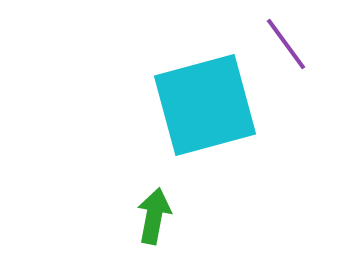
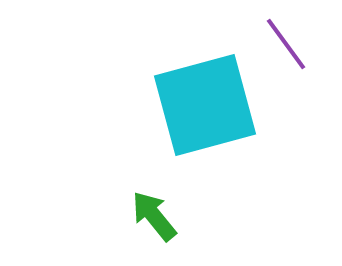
green arrow: rotated 50 degrees counterclockwise
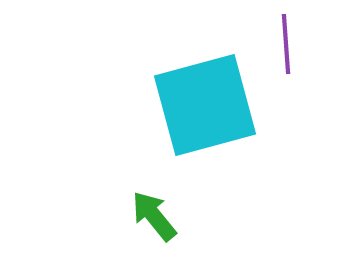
purple line: rotated 32 degrees clockwise
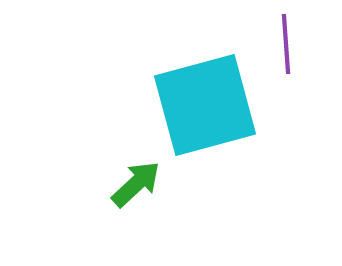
green arrow: moved 18 px left, 32 px up; rotated 86 degrees clockwise
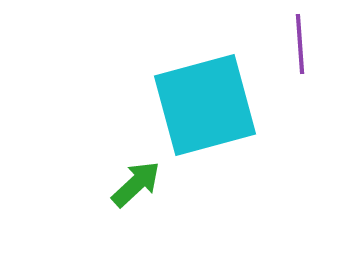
purple line: moved 14 px right
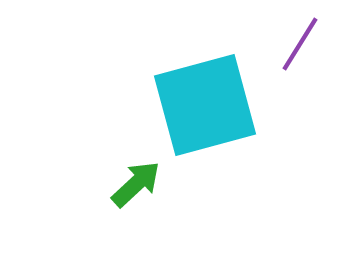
purple line: rotated 36 degrees clockwise
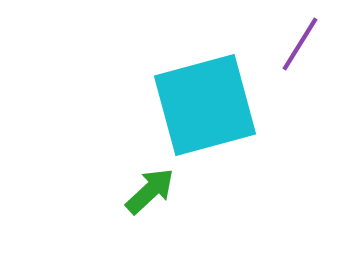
green arrow: moved 14 px right, 7 px down
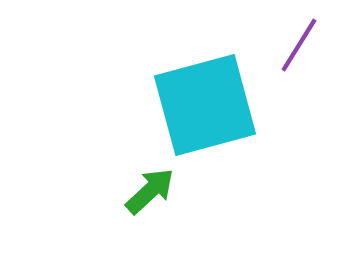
purple line: moved 1 px left, 1 px down
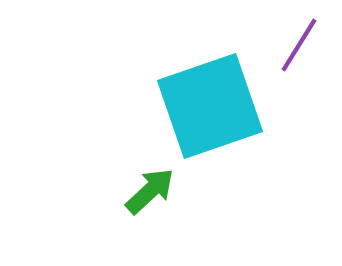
cyan square: moved 5 px right, 1 px down; rotated 4 degrees counterclockwise
